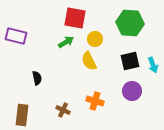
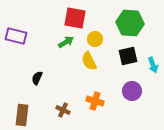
black square: moved 2 px left, 5 px up
black semicircle: rotated 144 degrees counterclockwise
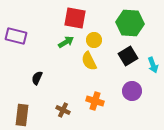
yellow circle: moved 1 px left, 1 px down
black square: rotated 18 degrees counterclockwise
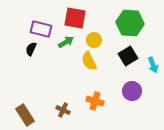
purple rectangle: moved 25 px right, 7 px up
black semicircle: moved 6 px left, 29 px up
brown rectangle: moved 3 px right; rotated 40 degrees counterclockwise
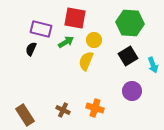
yellow semicircle: moved 3 px left; rotated 48 degrees clockwise
orange cross: moved 7 px down
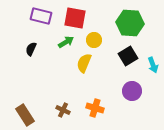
purple rectangle: moved 13 px up
yellow semicircle: moved 2 px left, 2 px down
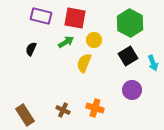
green hexagon: rotated 24 degrees clockwise
cyan arrow: moved 2 px up
purple circle: moved 1 px up
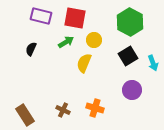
green hexagon: moved 1 px up
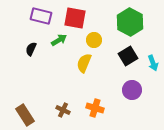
green arrow: moved 7 px left, 2 px up
